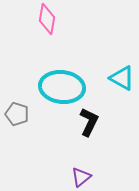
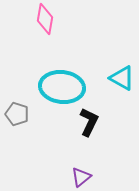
pink diamond: moved 2 px left
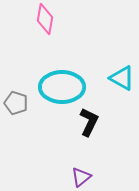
cyan ellipse: rotated 6 degrees counterclockwise
gray pentagon: moved 1 px left, 11 px up
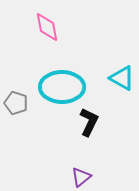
pink diamond: moved 2 px right, 8 px down; rotated 20 degrees counterclockwise
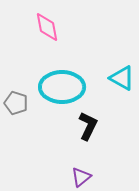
black L-shape: moved 1 px left, 4 px down
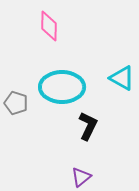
pink diamond: moved 2 px right, 1 px up; rotated 12 degrees clockwise
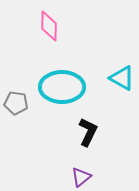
gray pentagon: rotated 10 degrees counterclockwise
black L-shape: moved 6 px down
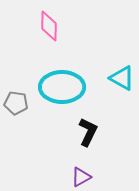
purple triangle: rotated 10 degrees clockwise
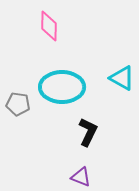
gray pentagon: moved 2 px right, 1 px down
purple triangle: rotated 50 degrees clockwise
